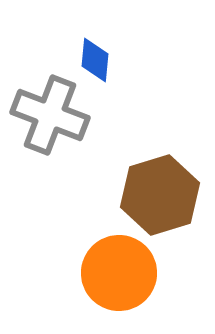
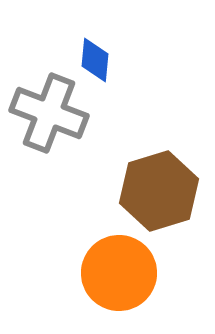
gray cross: moved 1 px left, 2 px up
brown hexagon: moved 1 px left, 4 px up
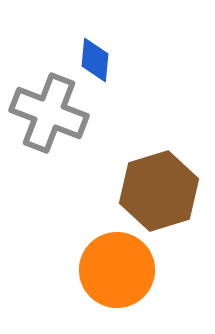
orange circle: moved 2 px left, 3 px up
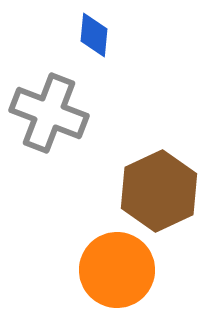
blue diamond: moved 1 px left, 25 px up
brown hexagon: rotated 8 degrees counterclockwise
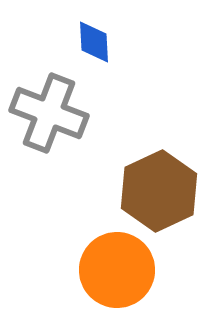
blue diamond: moved 7 px down; rotated 9 degrees counterclockwise
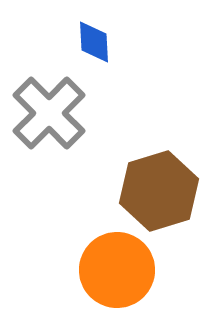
gray cross: rotated 24 degrees clockwise
brown hexagon: rotated 8 degrees clockwise
